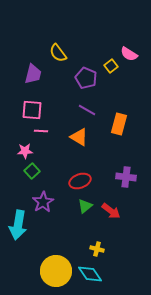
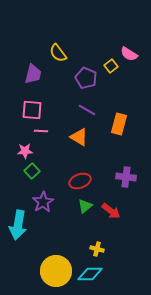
cyan diamond: rotated 55 degrees counterclockwise
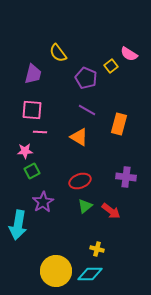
pink line: moved 1 px left, 1 px down
green square: rotated 14 degrees clockwise
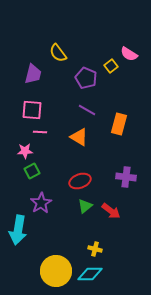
purple star: moved 2 px left, 1 px down
cyan arrow: moved 5 px down
yellow cross: moved 2 px left
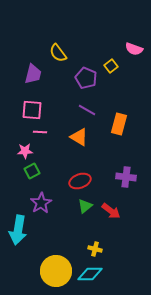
pink semicircle: moved 5 px right, 5 px up; rotated 12 degrees counterclockwise
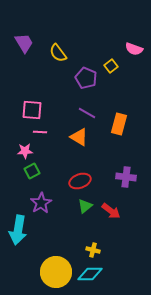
purple trapezoid: moved 9 px left, 31 px up; rotated 45 degrees counterclockwise
purple line: moved 3 px down
yellow cross: moved 2 px left, 1 px down
yellow circle: moved 1 px down
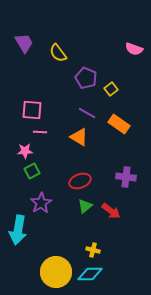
yellow square: moved 23 px down
orange rectangle: rotated 70 degrees counterclockwise
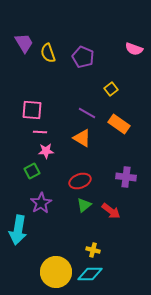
yellow semicircle: moved 10 px left; rotated 18 degrees clockwise
purple pentagon: moved 3 px left, 21 px up
orange triangle: moved 3 px right, 1 px down
pink star: moved 21 px right
green triangle: moved 1 px left, 1 px up
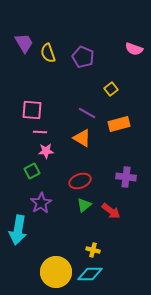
orange rectangle: rotated 50 degrees counterclockwise
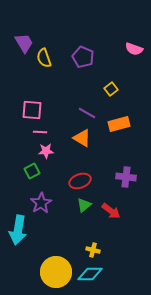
yellow semicircle: moved 4 px left, 5 px down
